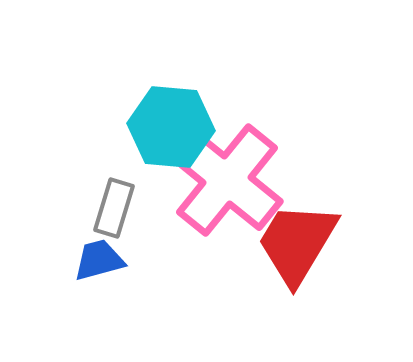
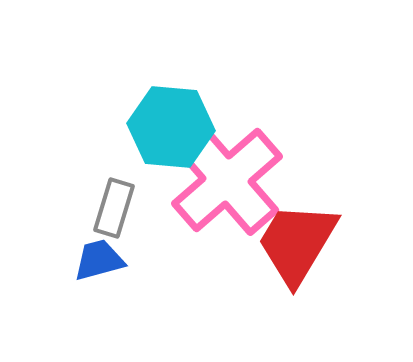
pink cross: rotated 10 degrees clockwise
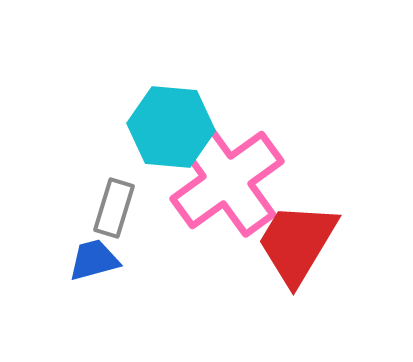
pink cross: rotated 5 degrees clockwise
blue trapezoid: moved 5 px left
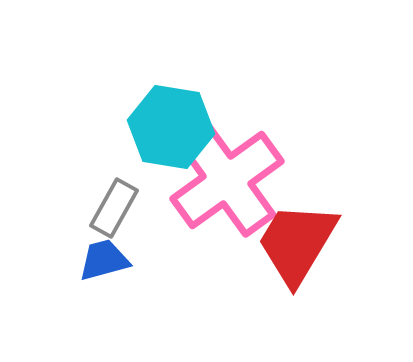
cyan hexagon: rotated 4 degrees clockwise
gray rectangle: rotated 12 degrees clockwise
blue trapezoid: moved 10 px right
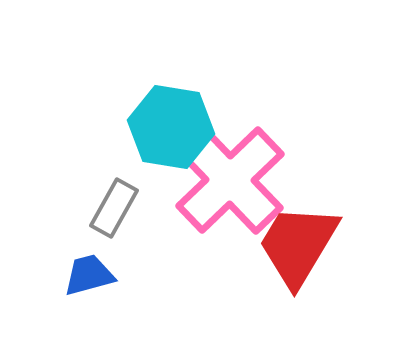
pink cross: moved 3 px right; rotated 8 degrees counterclockwise
red trapezoid: moved 1 px right, 2 px down
blue trapezoid: moved 15 px left, 15 px down
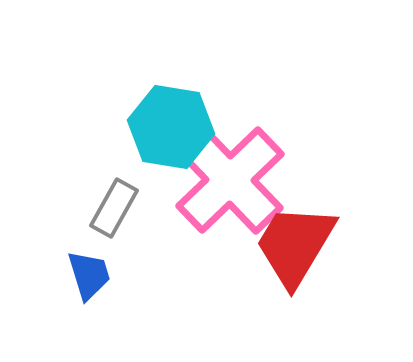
red trapezoid: moved 3 px left
blue trapezoid: rotated 88 degrees clockwise
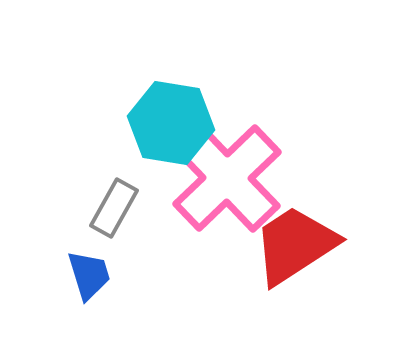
cyan hexagon: moved 4 px up
pink cross: moved 3 px left, 2 px up
red trapezoid: rotated 26 degrees clockwise
